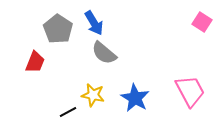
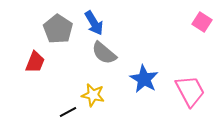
blue star: moved 9 px right, 19 px up
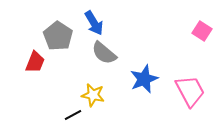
pink square: moved 9 px down
gray pentagon: moved 7 px down
blue star: rotated 20 degrees clockwise
black line: moved 5 px right, 3 px down
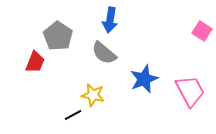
blue arrow: moved 16 px right, 3 px up; rotated 40 degrees clockwise
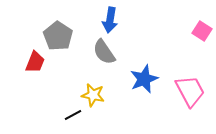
gray semicircle: moved 1 px up; rotated 16 degrees clockwise
